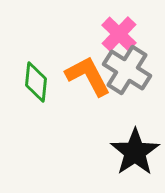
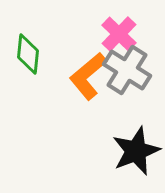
orange L-shape: rotated 102 degrees counterclockwise
green diamond: moved 8 px left, 28 px up
black star: moved 1 px right, 1 px up; rotated 12 degrees clockwise
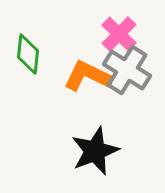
orange L-shape: rotated 66 degrees clockwise
black star: moved 41 px left
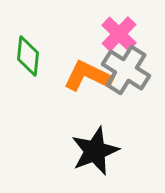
green diamond: moved 2 px down
gray cross: moved 1 px left
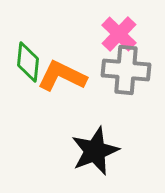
green diamond: moved 6 px down
gray cross: rotated 27 degrees counterclockwise
orange L-shape: moved 26 px left
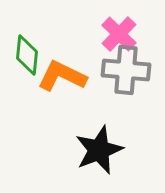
green diamond: moved 1 px left, 7 px up
black star: moved 4 px right, 1 px up
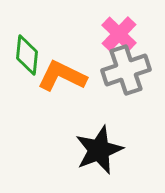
gray cross: rotated 24 degrees counterclockwise
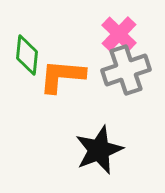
orange L-shape: rotated 21 degrees counterclockwise
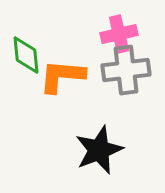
pink cross: rotated 33 degrees clockwise
green diamond: moved 1 px left; rotated 12 degrees counterclockwise
gray cross: rotated 12 degrees clockwise
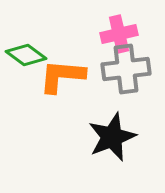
green diamond: rotated 48 degrees counterclockwise
gray cross: moved 1 px up
black star: moved 13 px right, 13 px up
